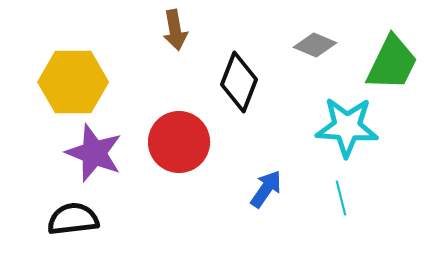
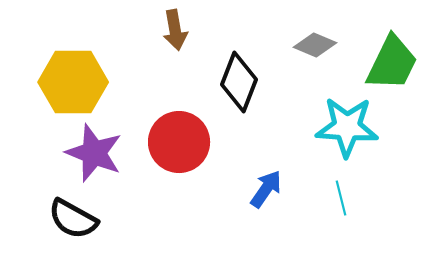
black semicircle: rotated 144 degrees counterclockwise
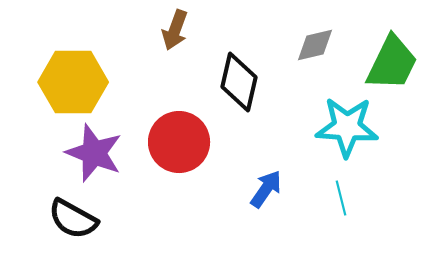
brown arrow: rotated 30 degrees clockwise
gray diamond: rotated 36 degrees counterclockwise
black diamond: rotated 8 degrees counterclockwise
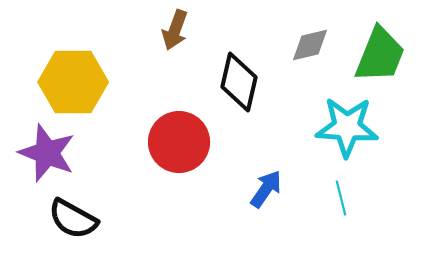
gray diamond: moved 5 px left
green trapezoid: moved 12 px left, 8 px up; rotated 4 degrees counterclockwise
purple star: moved 47 px left
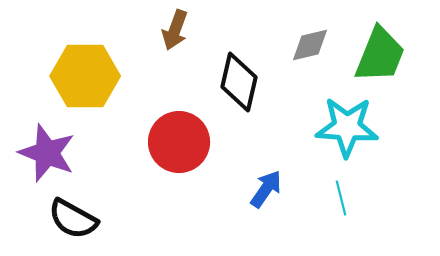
yellow hexagon: moved 12 px right, 6 px up
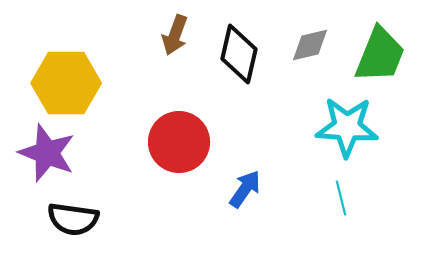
brown arrow: moved 5 px down
yellow hexagon: moved 19 px left, 7 px down
black diamond: moved 28 px up
blue arrow: moved 21 px left
black semicircle: rotated 21 degrees counterclockwise
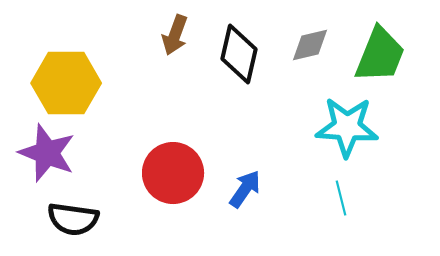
red circle: moved 6 px left, 31 px down
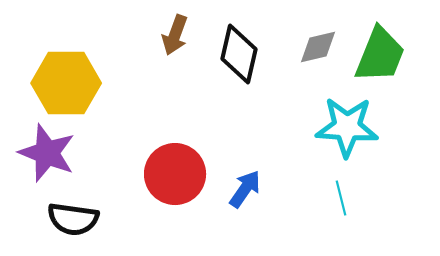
gray diamond: moved 8 px right, 2 px down
red circle: moved 2 px right, 1 px down
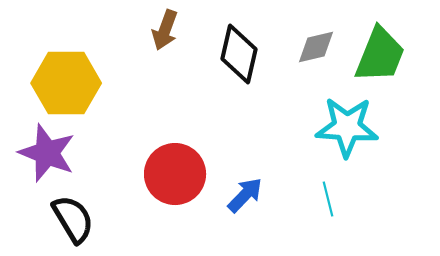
brown arrow: moved 10 px left, 5 px up
gray diamond: moved 2 px left
blue arrow: moved 6 px down; rotated 9 degrees clockwise
cyan line: moved 13 px left, 1 px down
black semicircle: rotated 129 degrees counterclockwise
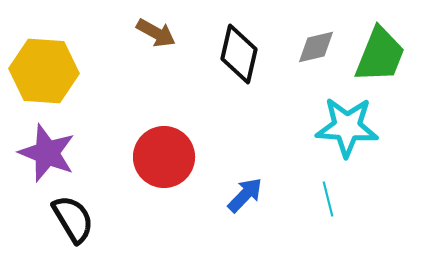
brown arrow: moved 9 px left, 3 px down; rotated 81 degrees counterclockwise
yellow hexagon: moved 22 px left, 12 px up; rotated 4 degrees clockwise
red circle: moved 11 px left, 17 px up
